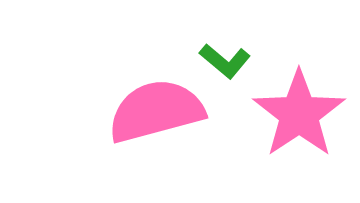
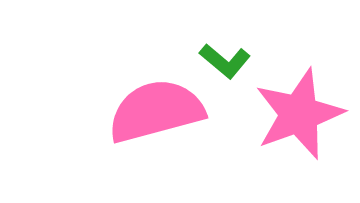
pink star: rotated 14 degrees clockwise
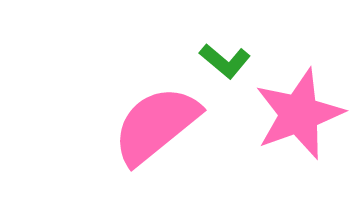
pink semicircle: moved 14 px down; rotated 24 degrees counterclockwise
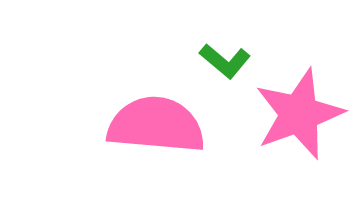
pink semicircle: rotated 44 degrees clockwise
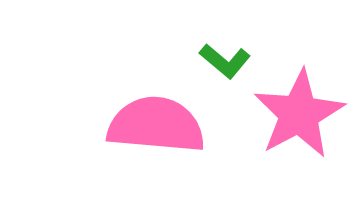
pink star: rotated 8 degrees counterclockwise
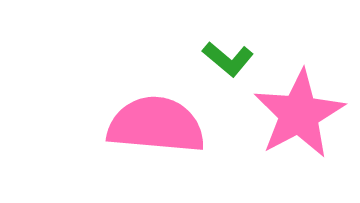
green L-shape: moved 3 px right, 2 px up
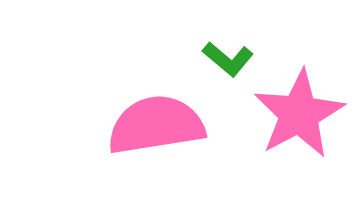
pink semicircle: rotated 14 degrees counterclockwise
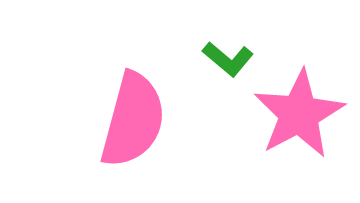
pink semicircle: moved 23 px left, 5 px up; rotated 114 degrees clockwise
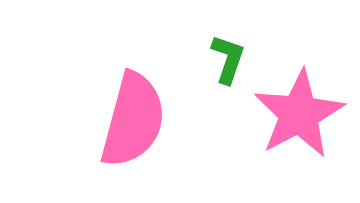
green L-shape: rotated 111 degrees counterclockwise
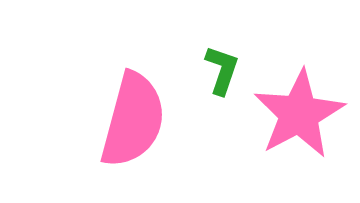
green L-shape: moved 6 px left, 11 px down
